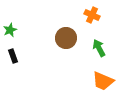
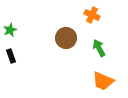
black rectangle: moved 2 px left
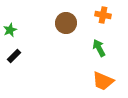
orange cross: moved 11 px right; rotated 14 degrees counterclockwise
brown circle: moved 15 px up
black rectangle: moved 3 px right; rotated 64 degrees clockwise
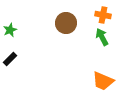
green arrow: moved 3 px right, 11 px up
black rectangle: moved 4 px left, 3 px down
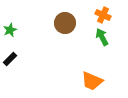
orange cross: rotated 14 degrees clockwise
brown circle: moved 1 px left
orange trapezoid: moved 11 px left
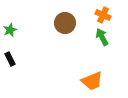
black rectangle: rotated 72 degrees counterclockwise
orange trapezoid: rotated 45 degrees counterclockwise
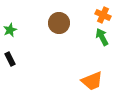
brown circle: moved 6 px left
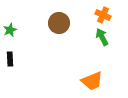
black rectangle: rotated 24 degrees clockwise
